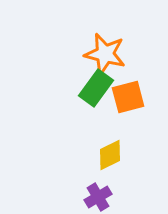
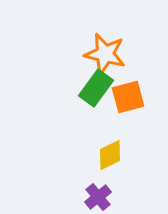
purple cross: rotated 8 degrees counterclockwise
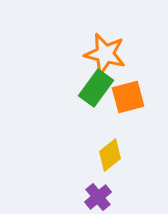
yellow diamond: rotated 12 degrees counterclockwise
